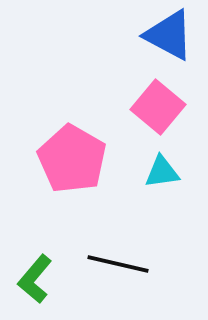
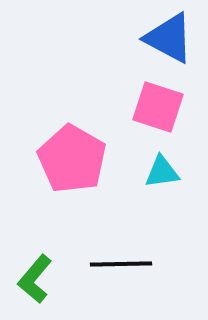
blue triangle: moved 3 px down
pink square: rotated 22 degrees counterclockwise
black line: moved 3 px right; rotated 14 degrees counterclockwise
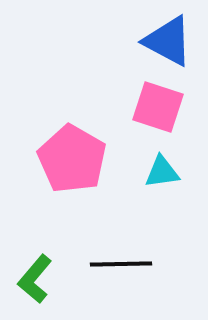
blue triangle: moved 1 px left, 3 px down
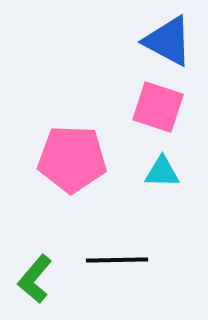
pink pentagon: rotated 28 degrees counterclockwise
cyan triangle: rotated 9 degrees clockwise
black line: moved 4 px left, 4 px up
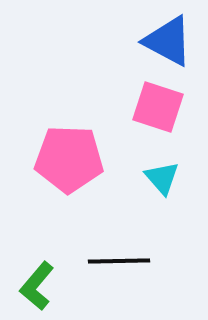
pink pentagon: moved 3 px left
cyan triangle: moved 6 px down; rotated 48 degrees clockwise
black line: moved 2 px right, 1 px down
green L-shape: moved 2 px right, 7 px down
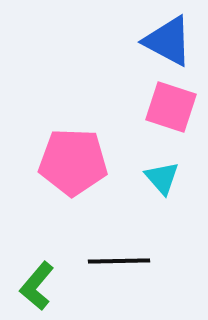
pink square: moved 13 px right
pink pentagon: moved 4 px right, 3 px down
